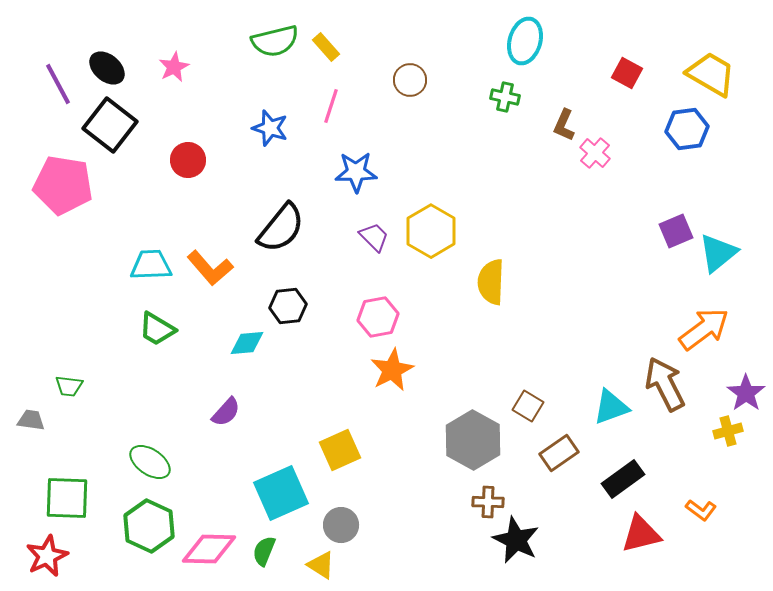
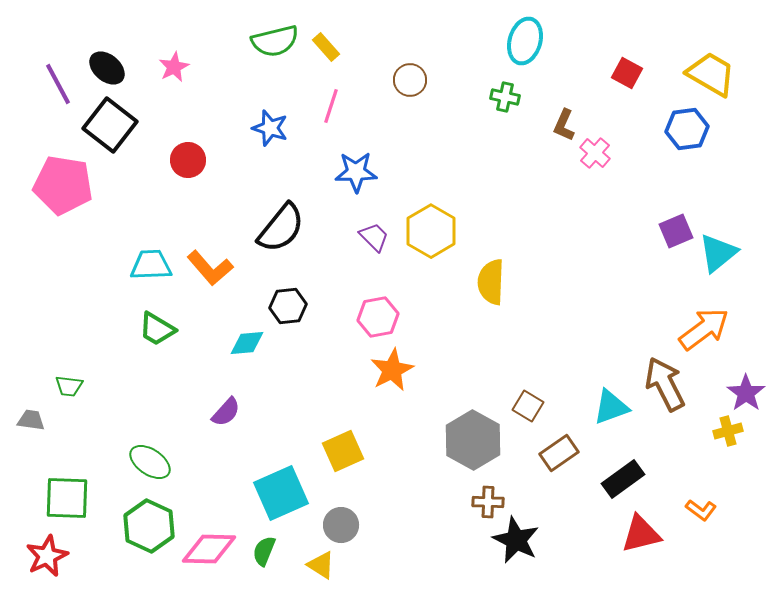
yellow square at (340, 450): moved 3 px right, 1 px down
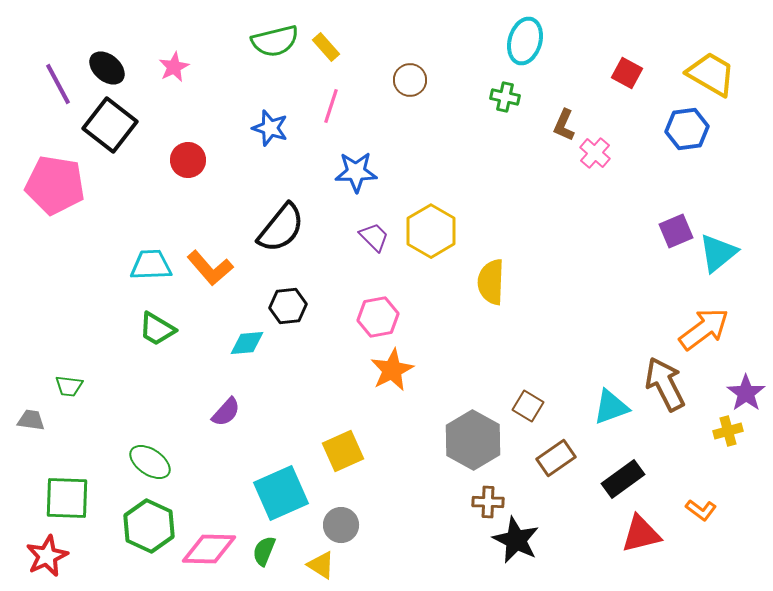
pink pentagon at (63, 185): moved 8 px left
brown rectangle at (559, 453): moved 3 px left, 5 px down
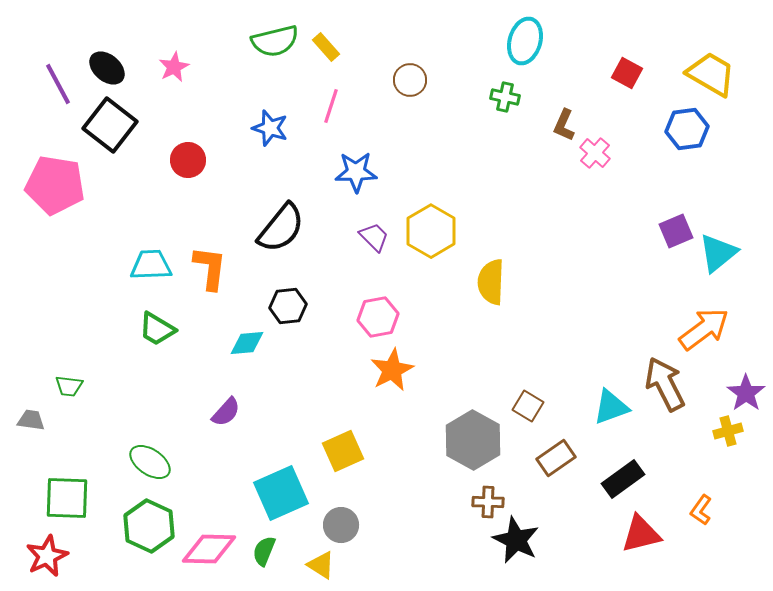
orange L-shape at (210, 268): rotated 132 degrees counterclockwise
orange L-shape at (701, 510): rotated 88 degrees clockwise
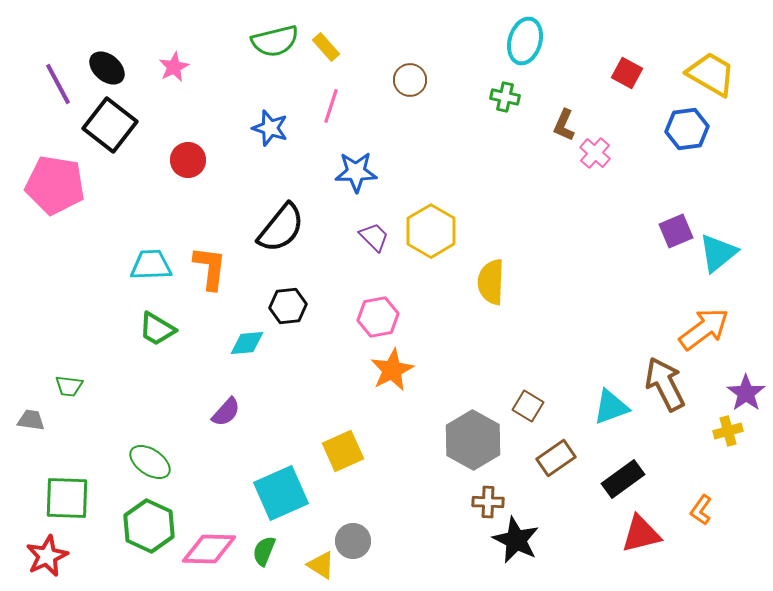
gray circle at (341, 525): moved 12 px right, 16 px down
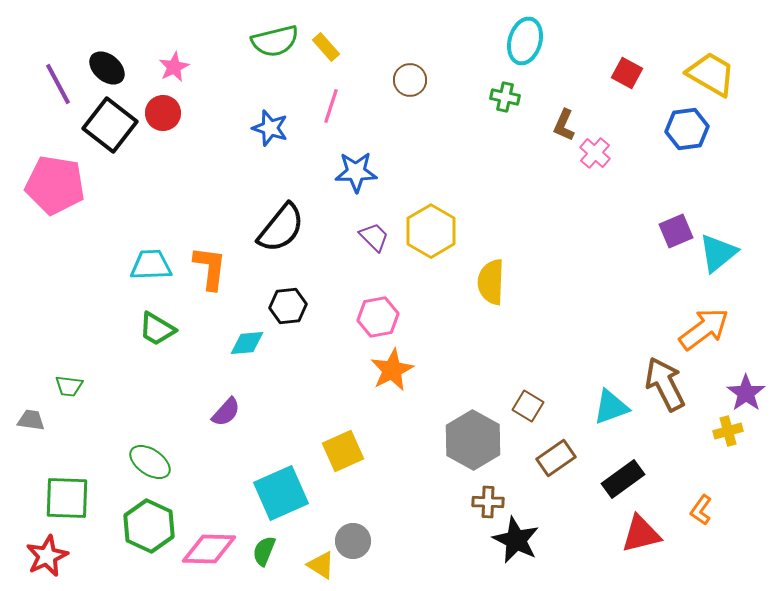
red circle at (188, 160): moved 25 px left, 47 px up
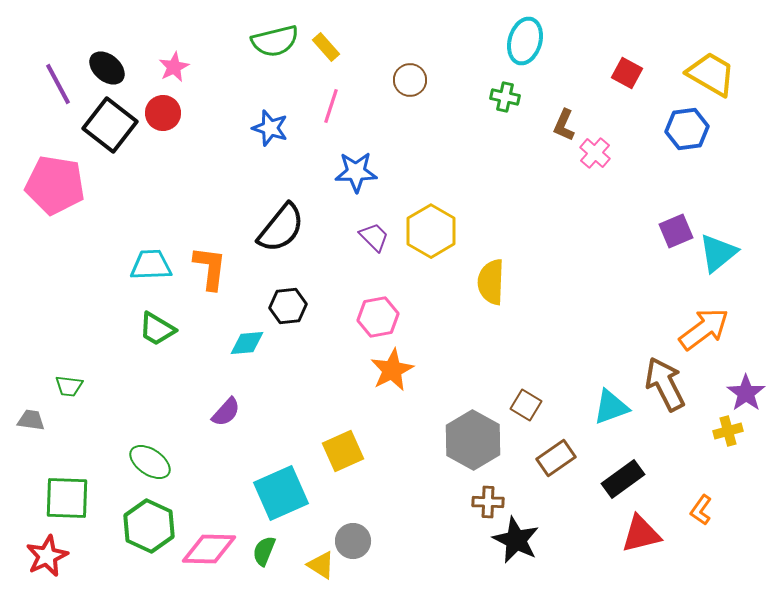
brown square at (528, 406): moved 2 px left, 1 px up
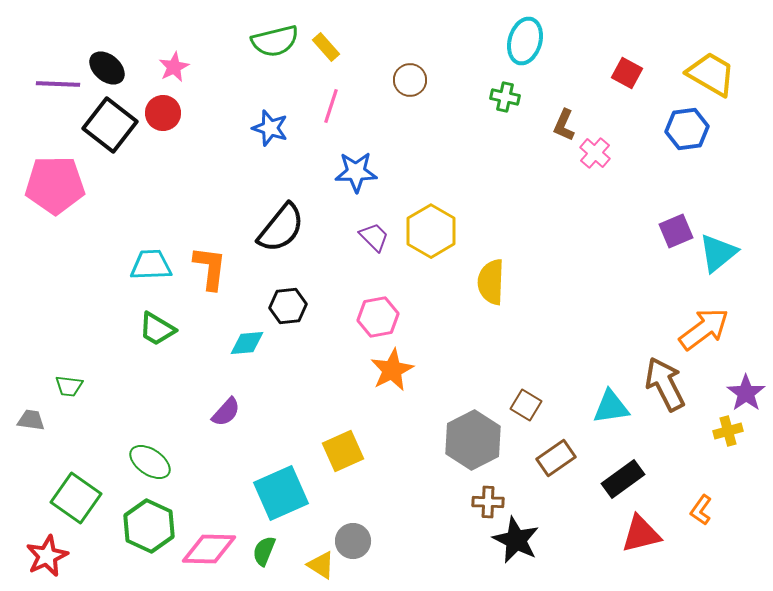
purple line at (58, 84): rotated 60 degrees counterclockwise
pink pentagon at (55, 185): rotated 10 degrees counterclockwise
cyan triangle at (611, 407): rotated 12 degrees clockwise
gray hexagon at (473, 440): rotated 4 degrees clockwise
green square at (67, 498): moved 9 px right; rotated 33 degrees clockwise
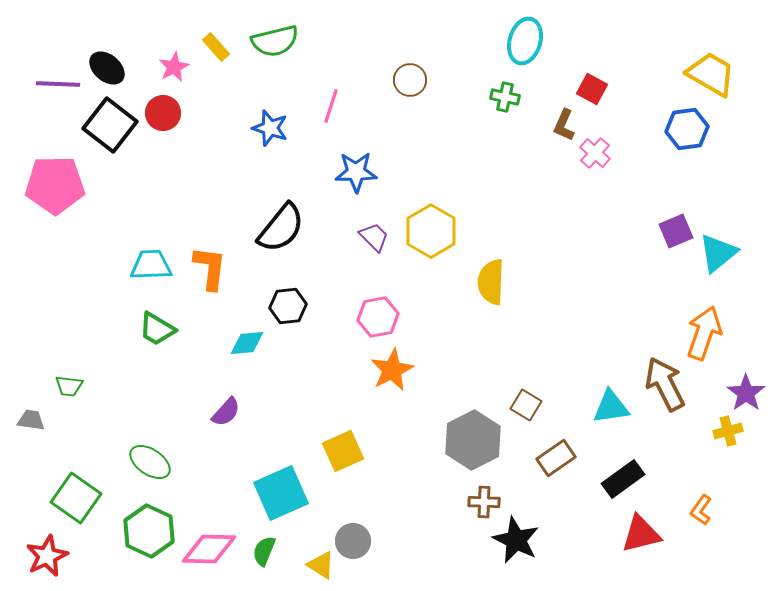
yellow rectangle at (326, 47): moved 110 px left
red square at (627, 73): moved 35 px left, 16 px down
orange arrow at (704, 329): moved 4 px down; rotated 34 degrees counterclockwise
brown cross at (488, 502): moved 4 px left
green hexagon at (149, 526): moved 5 px down
